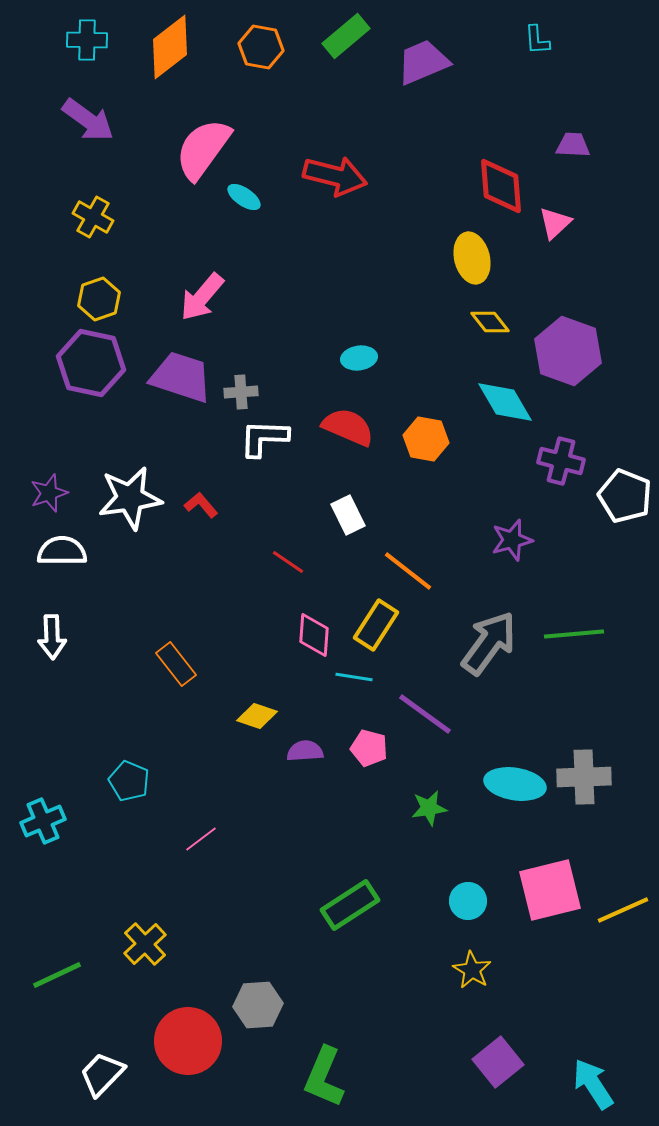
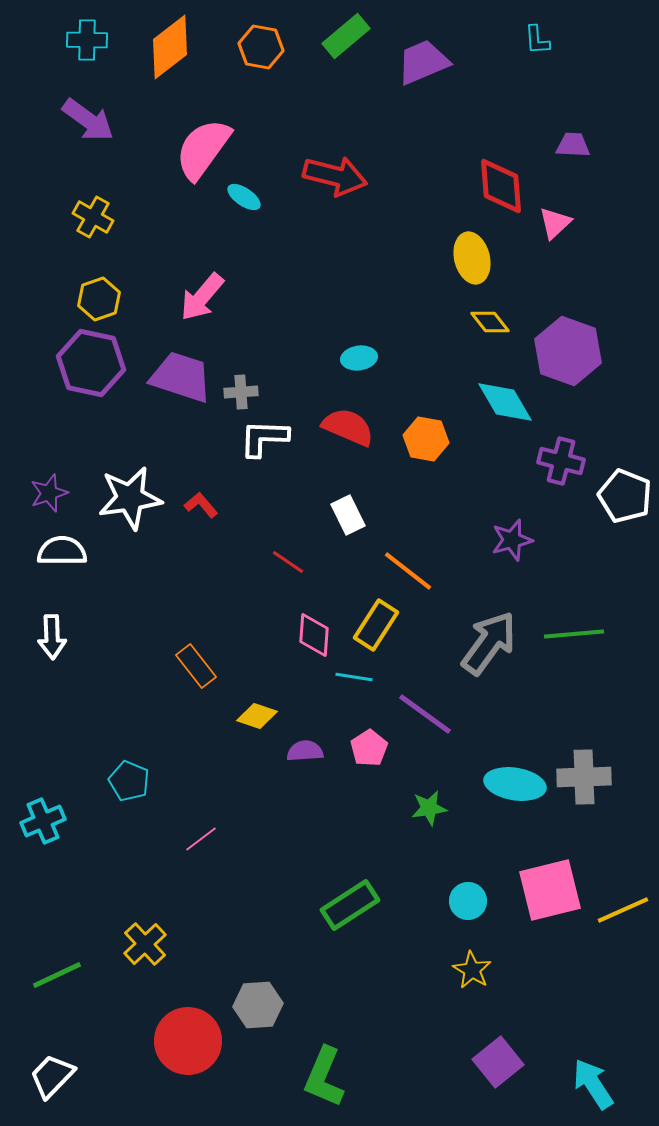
orange rectangle at (176, 664): moved 20 px right, 2 px down
pink pentagon at (369, 748): rotated 24 degrees clockwise
white trapezoid at (102, 1074): moved 50 px left, 2 px down
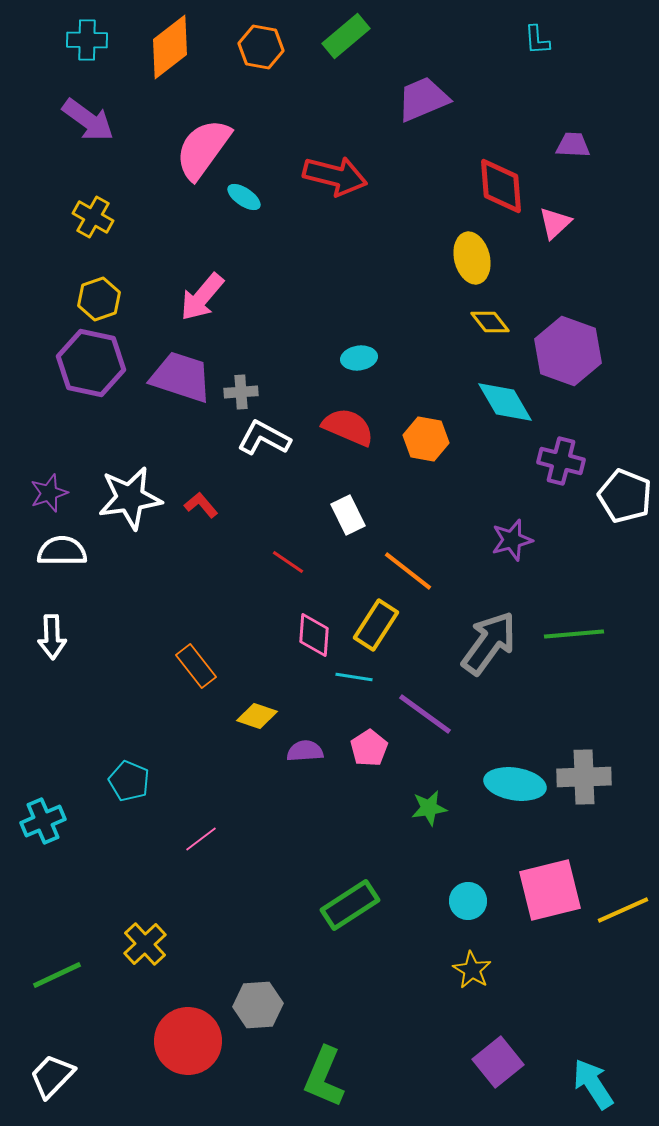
purple trapezoid at (423, 62): moved 37 px down
white L-shape at (264, 438): rotated 26 degrees clockwise
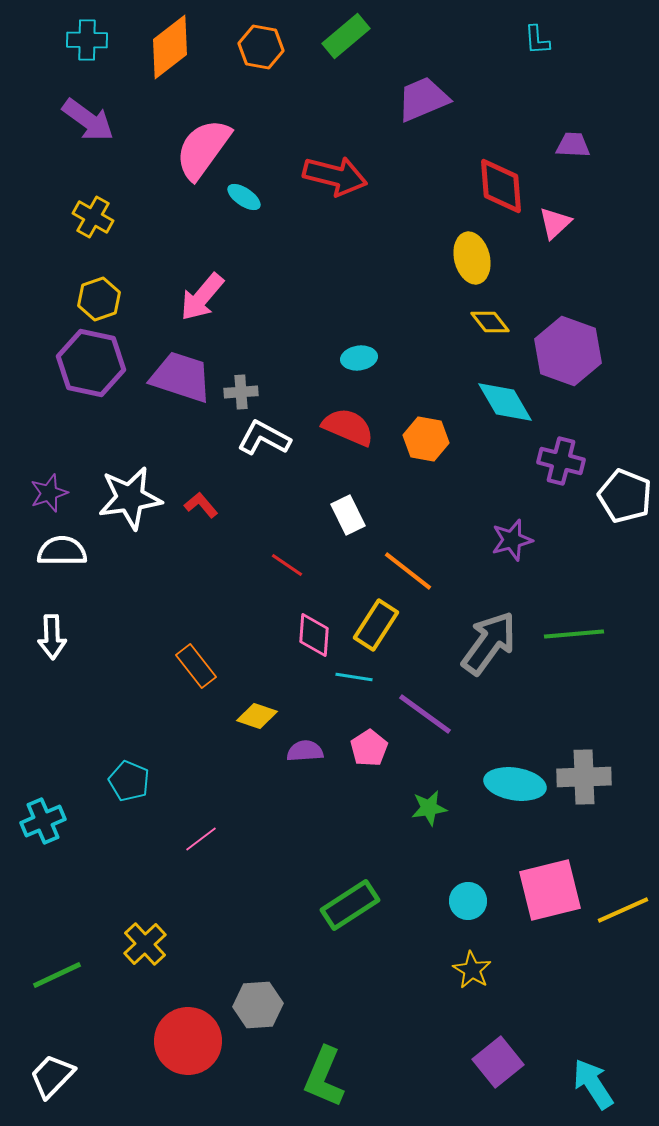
red line at (288, 562): moved 1 px left, 3 px down
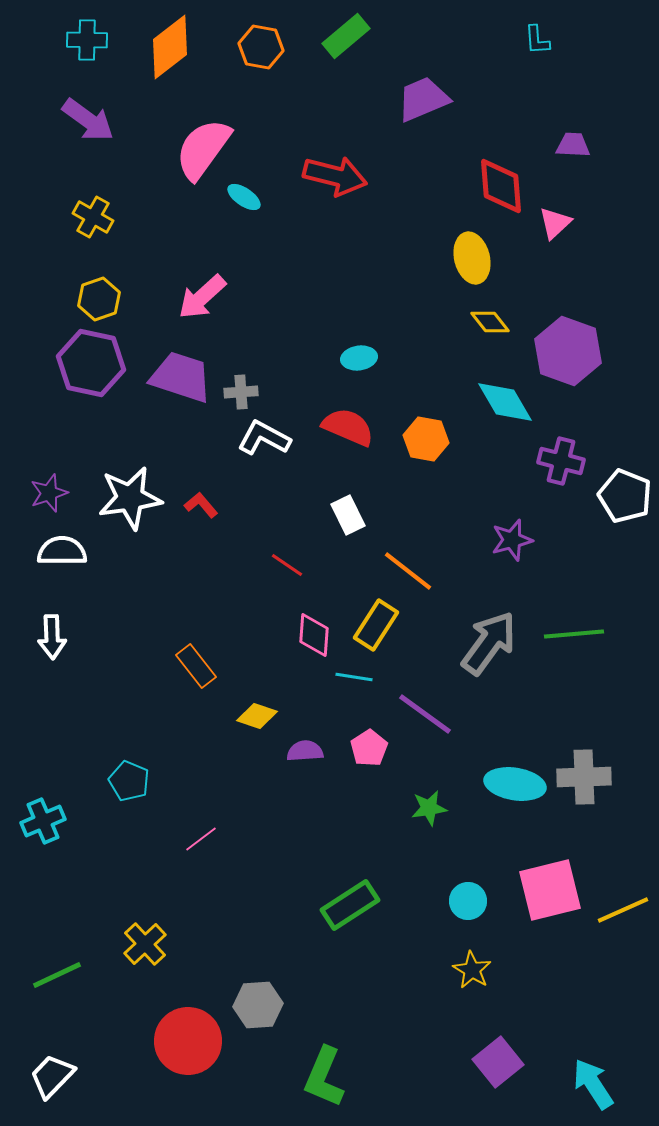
pink arrow at (202, 297): rotated 8 degrees clockwise
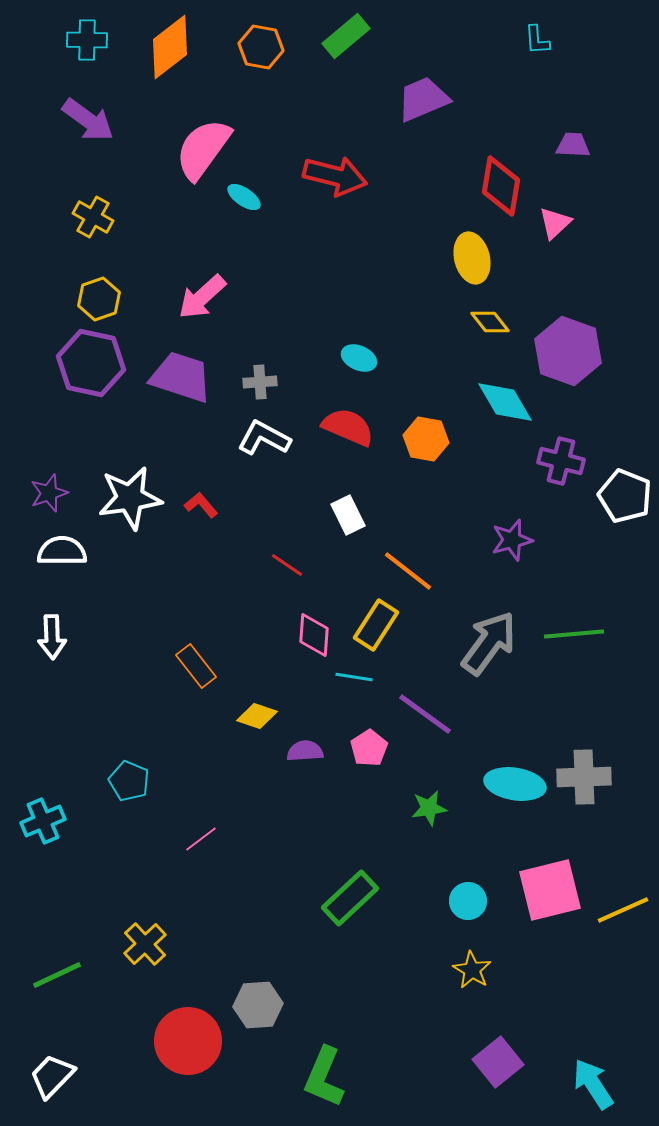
red diamond at (501, 186): rotated 14 degrees clockwise
cyan ellipse at (359, 358): rotated 32 degrees clockwise
gray cross at (241, 392): moved 19 px right, 10 px up
green rectangle at (350, 905): moved 7 px up; rotated 10 degrees counterclockwise
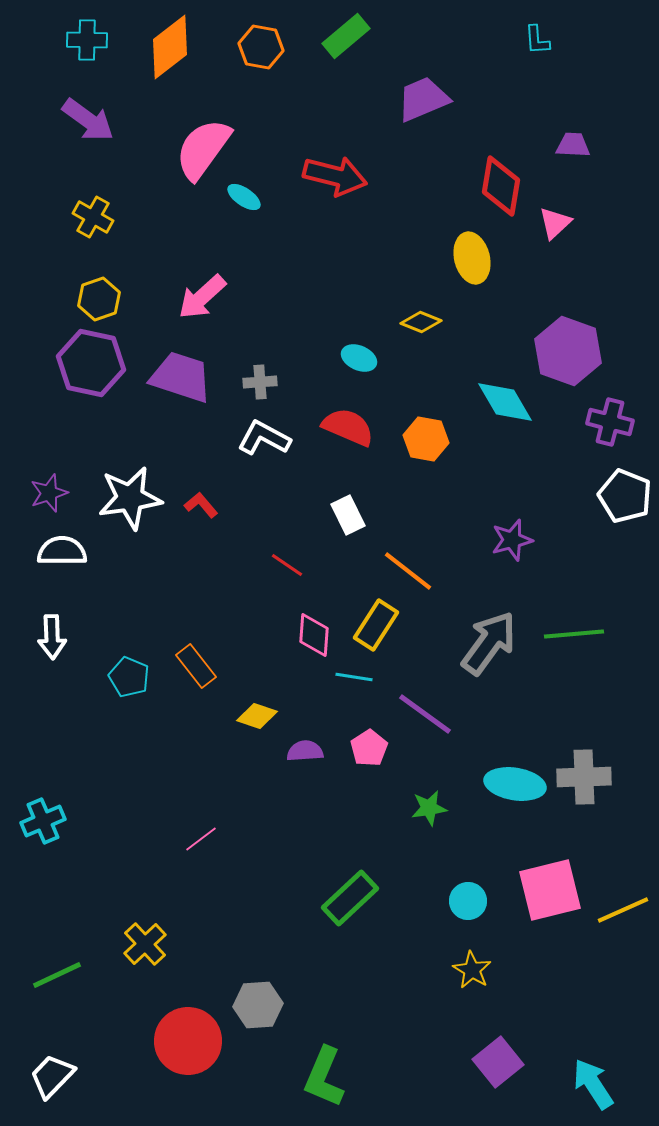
yellow diamond at (490, 322): moved 69 px left; rotated 30 degrees counterclockwise
purple cross at (561, 461): moved 49 px right, 39 px up
cyan pentagon at (129, 781): moved 104 px up
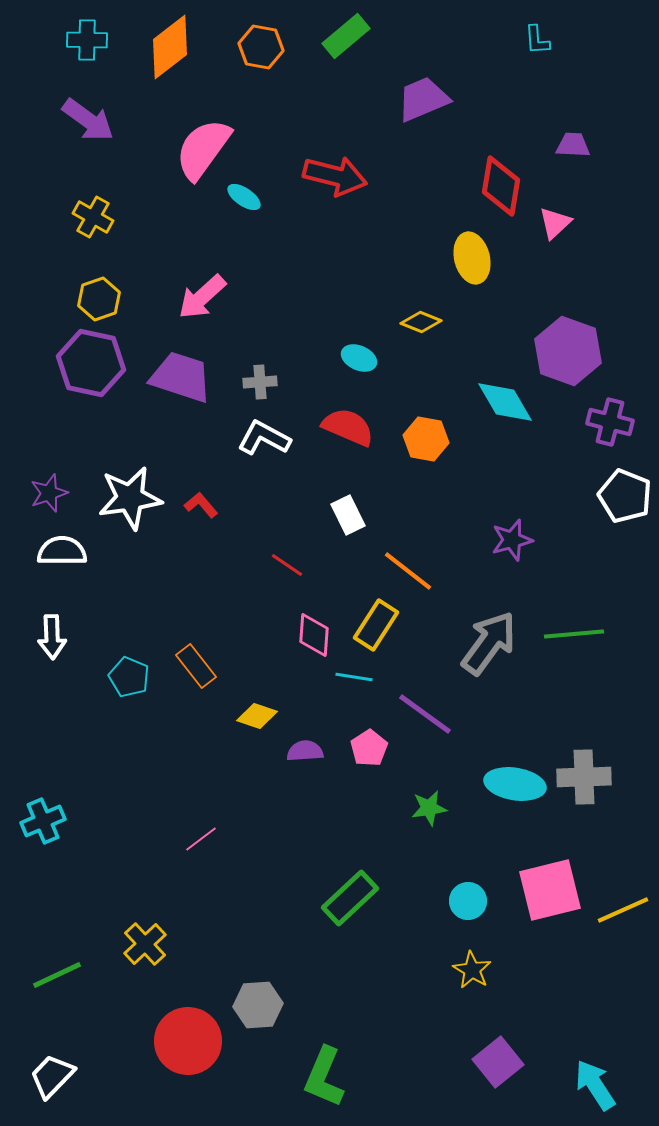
cyan arrow at (593, 1084): moved 2 px right, 1 px down
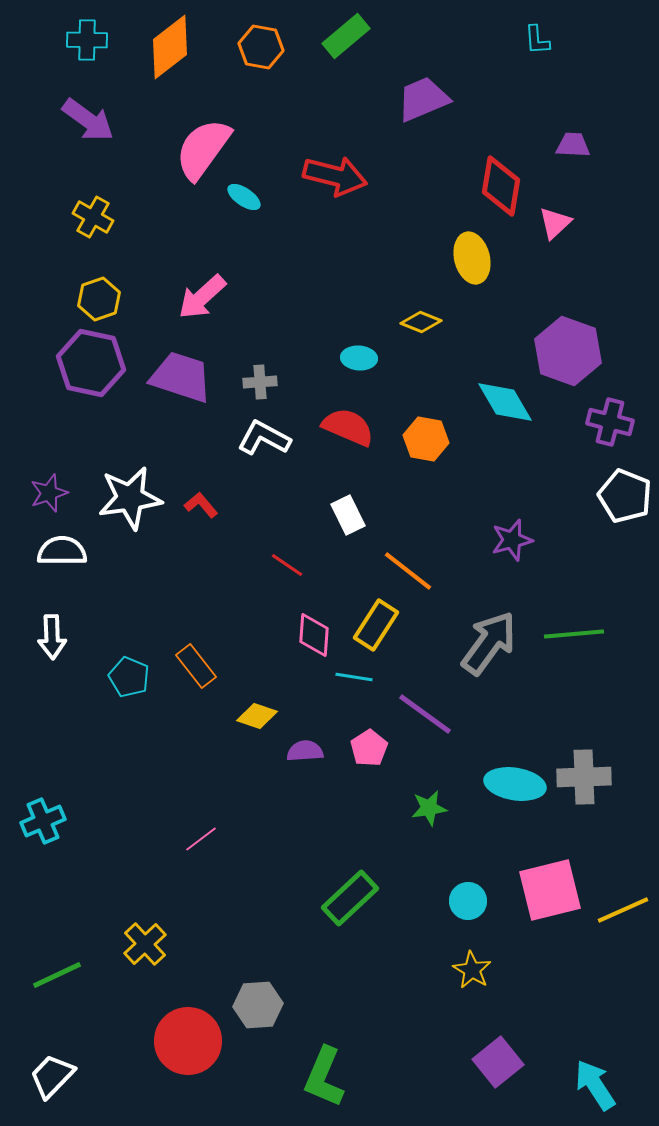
cyan ellipse at (359, 358): rotated 20 degrees counterclockwise
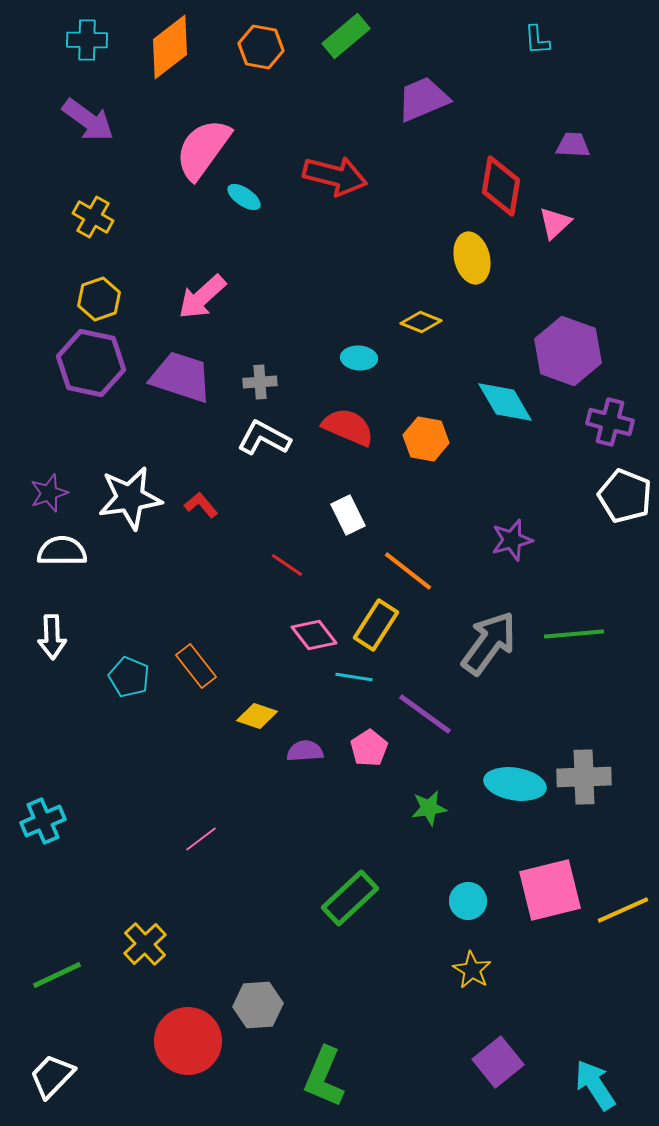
pink diamond at (314, 635): rotated 42 degrees counterclockwise
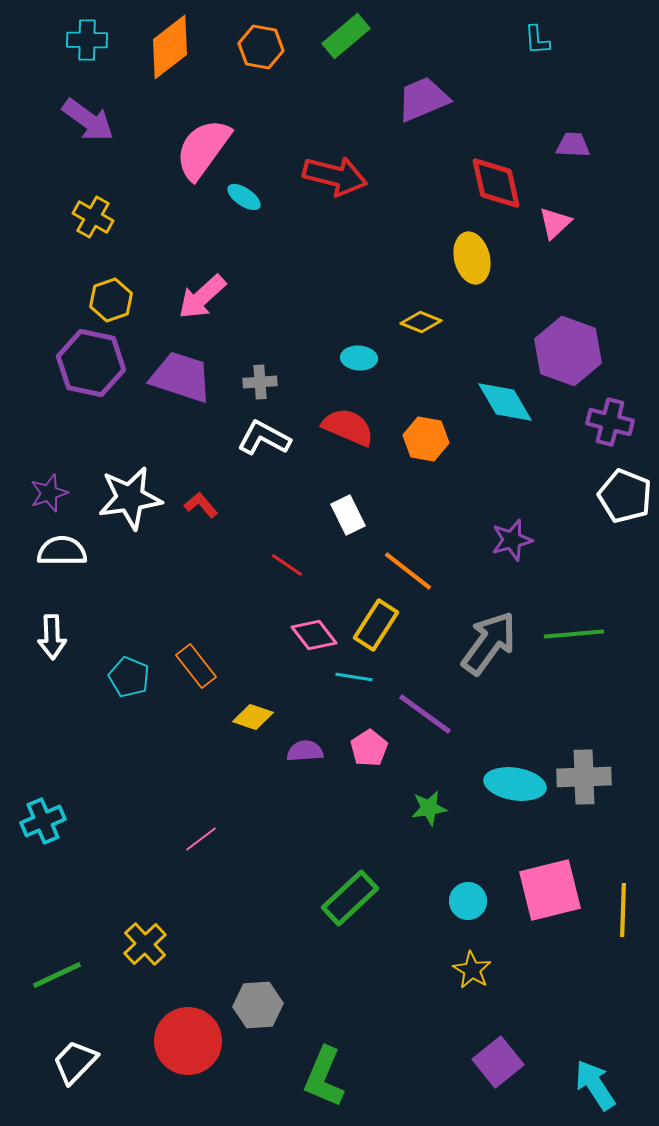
red diamond at (501, 186): moved 5 px left, 3 px up; rotated 22 degrees counterclockwise
yellow hexagon at (99, 299): moved 12 px right, 1 px down
yellow diamond at (257, 716): moved 4 px left, 1 px down
yellow line at (623, 910): rotated 64 degrees counterclockwise
white trapezoid at (52, 1076): moved 23 px right, 14 px up
